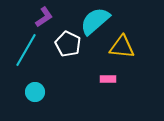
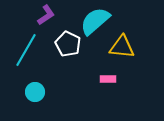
purple L-shape: moved 2 px right, 2 px up
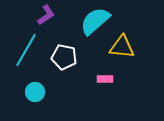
white pentagon: moved 4 px left, 13 px down; rotated 15 degrees counterclockwise
pink rectangle: moved 3 px left
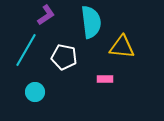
cyan semicircle: moved 4 px left, 1 px down; rotated 124 degrees clockwise
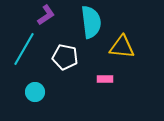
cyan line: moved 2 px left, 1 px up
white pentagon: moved 1 px right
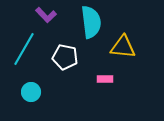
purple L-shape: rotated 80 degrees clockwise
yellow triangle: moved 1 px right
cyan circle: moved 4 px left
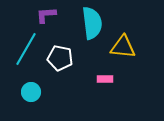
purple L-shape: rotated 130 degrees clockwise
cyan semicircle: moved 1 px right, 1 px down
cyan line: moved 2 px right
white pentagon: moved 5 px left, 1 px down
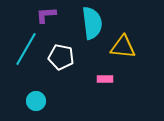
white pentagon: moved 1 px right, 1 px up
cyan circle: moved 5 px right, 9 px down
